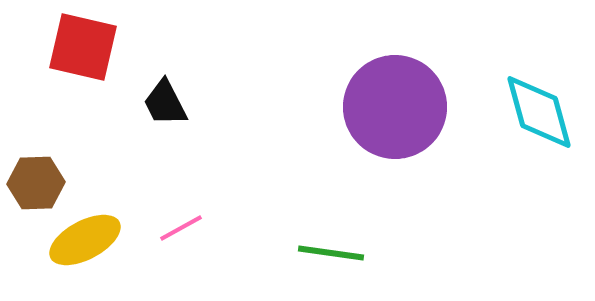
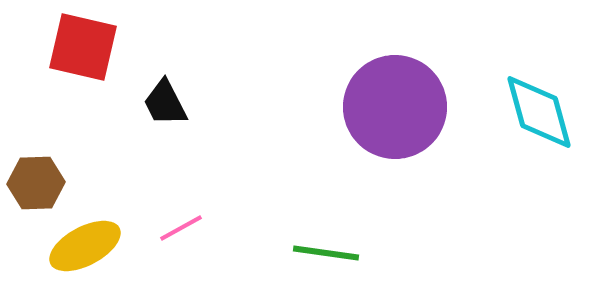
yellow ellipse: moved 6 px down
green line: moved 5 px left
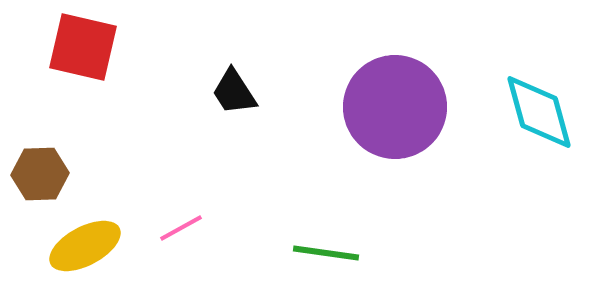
black trapezoid: moved 69 px right, 11 px up; rotated 6 degrees counterclockwise
brown hexagon: moved 4 px right, 9 px up
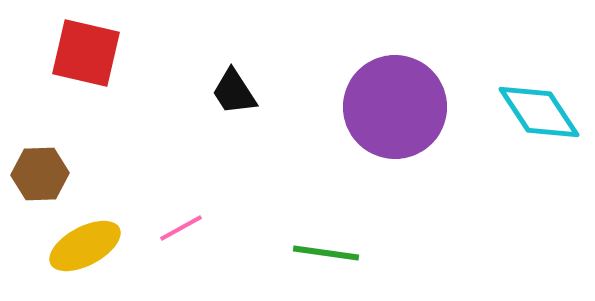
red square: moved 3 px right, 6 px down
cyan diamond: rotated 18 degrees counterclockwise
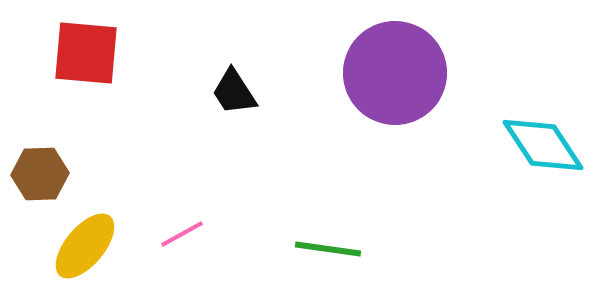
red square: rotated 8 degrees counterclockwise
purple circle: moved 34 px up
cyan diamond: moved 4 px right, 33 px down
pink line: moved 1 px right, 6 px down
yellow ellipse: rotated 22 degrees counterclockwise
green line: moved 2 px right, 4 px up
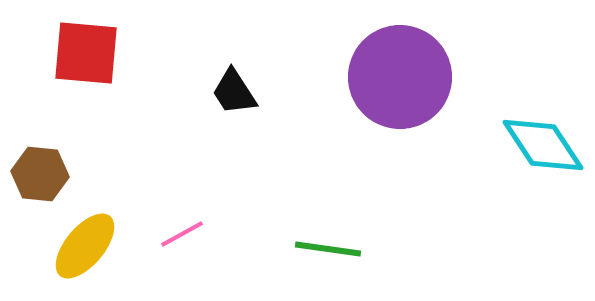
purple circle: moved 5 px right, 4 px down
brown hexagon: rotated 8 degrees clockwise
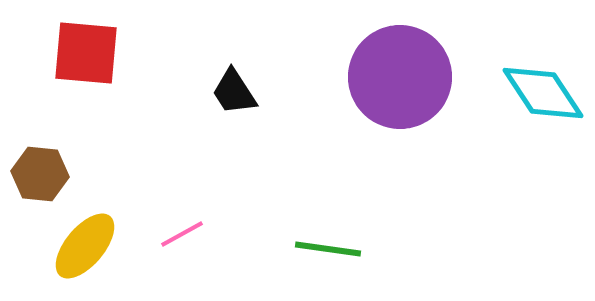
cyan diamond: moved 52 px up
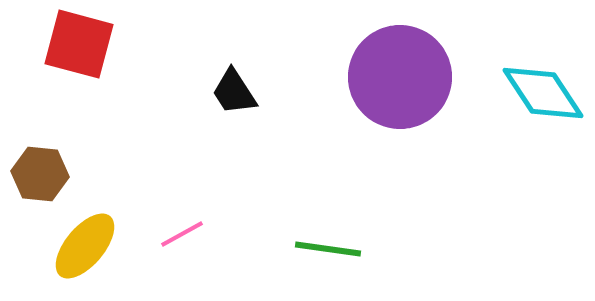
red square: moved 7 px left, 9 px up; rotated 10 degrees clockwise
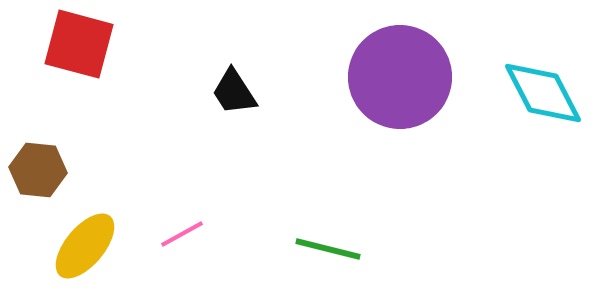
cyan diamond: rotated 6 degrees clockwise
brown hexagon: moved 2 px left, 4 px up
green line: rotated 6 degrees clockwise
